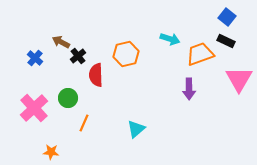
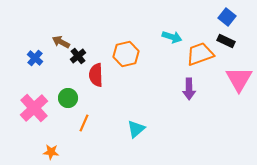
cyan arrow: moved 2 px right, 2 px up
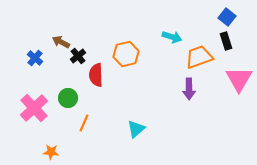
black rectangle: rotated 48 degrees clockwise
orange trapezoid: moved 1 px left, 3 px down
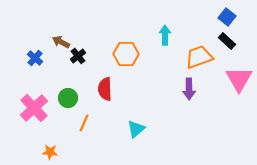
cyan arrow: moved 7 px left, 2 px up; rotated 108 degrees counterclockwise
black rectangle: moved 1 px right; rotated 30 degrees counterclockwise
orange hexagon: rotated 15 degrees clockwise
red semicircle: moved 9 px right, 14 px down
orange star: moved 1 px left
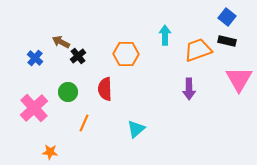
black rectangle: rotated 30 degrees counterclockwise
orange trapezoid: moved 1 px left, 7 px up
green circle: moved 6 px up
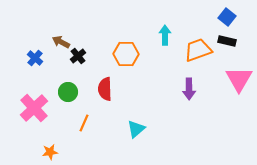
orange star: rotated 14 degrees counterclockwise
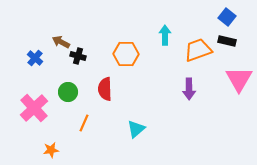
black cross: rotated 35 degrees counterclockwise
orange star: moved 1 px right, 2 px up
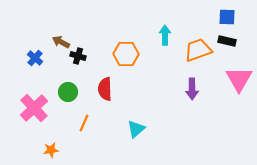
blue square: rotated 36 degrees counterclockwise
purple arrow: moved 3 px right
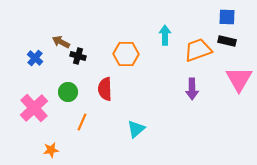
orange line: moved 2 px left, 1 px up
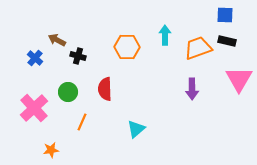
blue square: moved 2 px left, 2 px up
brown arrow: moved 4 px left, 2 px up
orange trapezoid: moved 2 px up
orange hexagon: moved 1 px right, 7 px up
